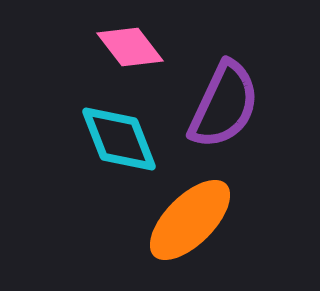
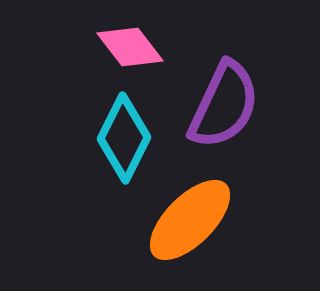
cyan diamond: moved 5 px right, 1 px up; rotated 48 degrees clockwise
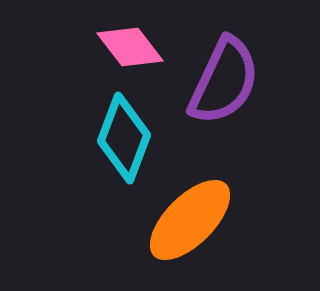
purple semicircle: moved 24 px up
cyan diamond: rotated 6 degrees counterclockwise
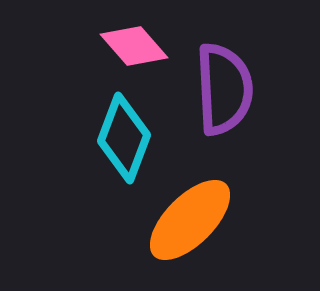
pink diamond: moved 4 px right, 1 px up; rotated 4 degrees counterclockwise
purple semicircle: moved 8 px down; rotated 28 degrees counterclockwise
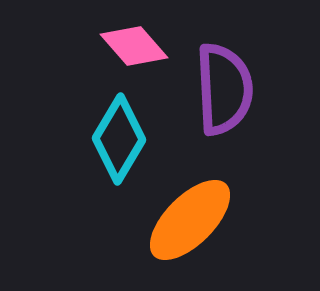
cyan diamond: moved 5 px left, 1 px down; rotated 10 degrees clockwise
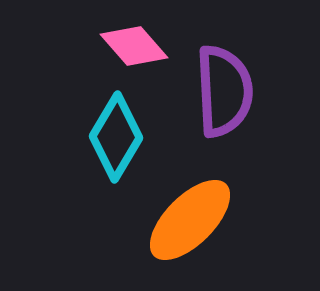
purple semicircle: moved 2 px down
cyan diamond: moved 3 px left, 2 px up
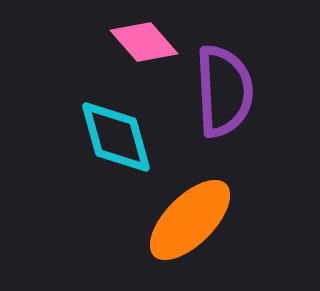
pink diamond: moved 10 px right, 4 px up
cyan diamond: rotated 46 degrees counterclockwise
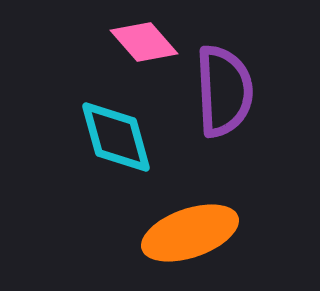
orange ellipse: moved 13 px down; rotated 26 degrees clockwise
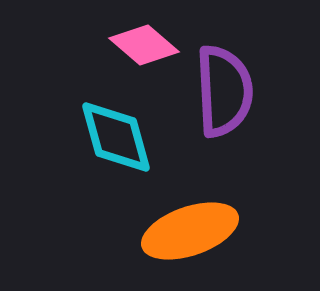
pink diamond: moved 3 px down; rotated 8 degrees counterclockwise
orange ellipse: moved 2 px up
